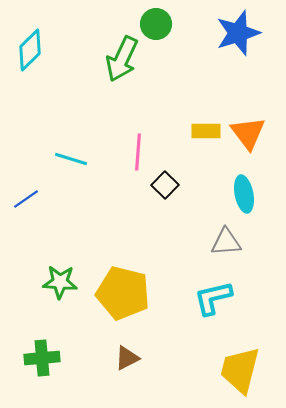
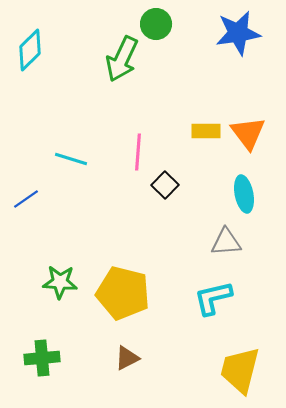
blue star: rotated 9 degrees clockwise
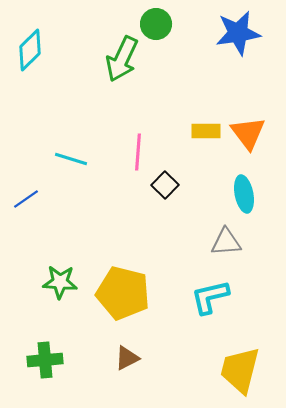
cyan L-shape: moved 3 px left, 1 px up
green cross: moved 3 px right, 2 px down
